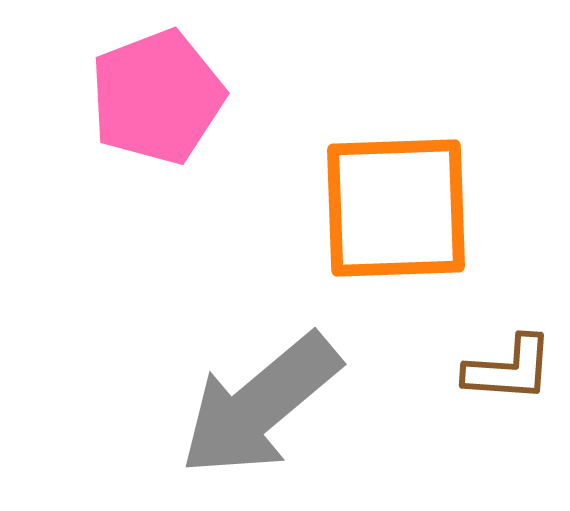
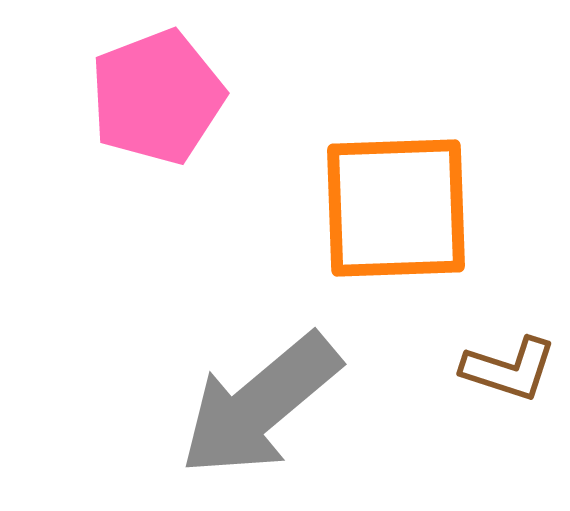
brown L-shape: rotated 14 degrees clockwise
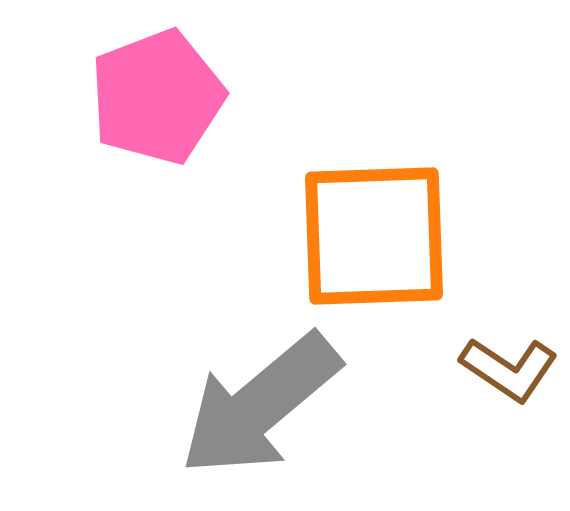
orange square: moved 22 px left, 28 px down
brown L-shape: rotated 16 degrees clockwise
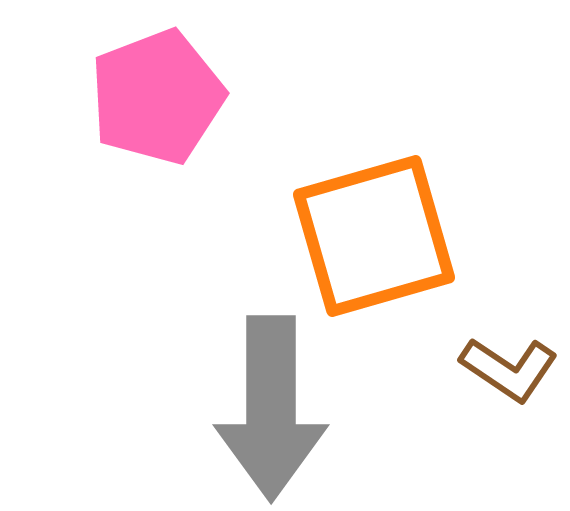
orange square: rotated 14 degrees counterclockwise
gray arrow: moved 11 px right, 3 px down; rotated 50 degrees counterclockwise
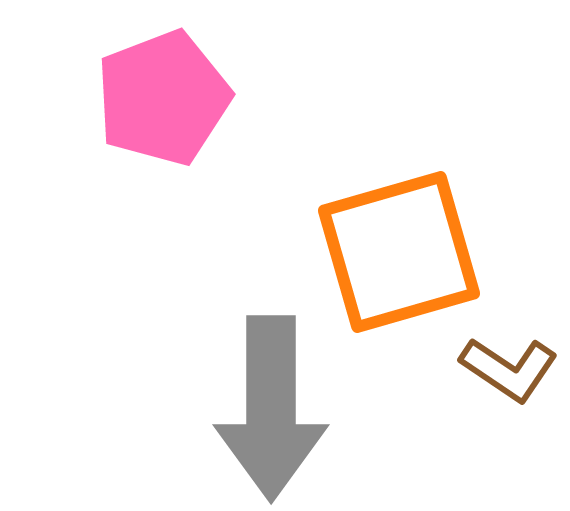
pink pentagon: moved 6 px right, 1 px down
orange square: moved 25 px right, 16 px down
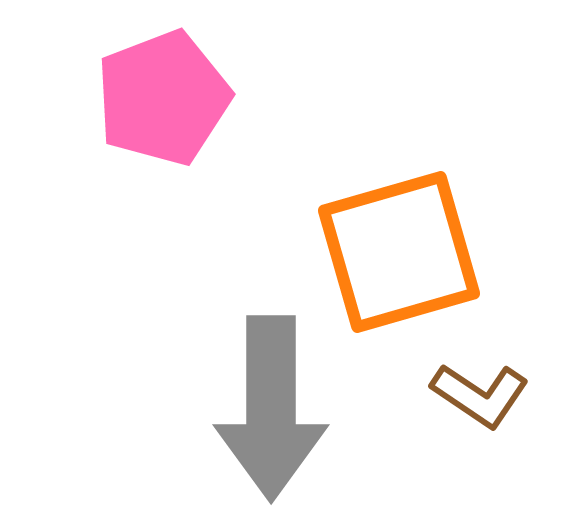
brown L-shape: moved 29 px left, 26 px down
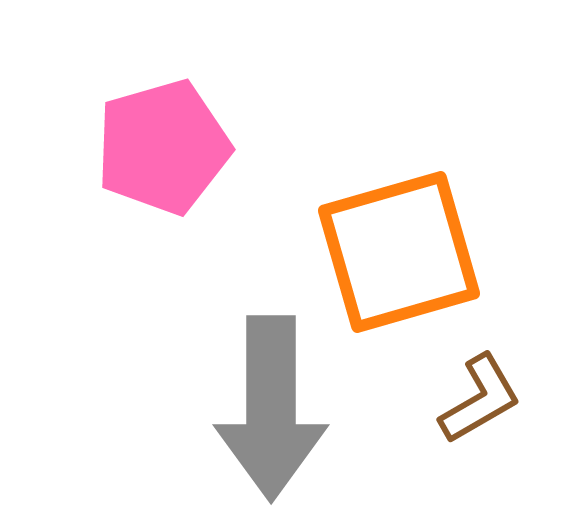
pink pentagon: moved 49 px down; rotated 5 degrees clockwise
brown L-shape: moved 4 px down; rotated 64 degrees counterclockwise
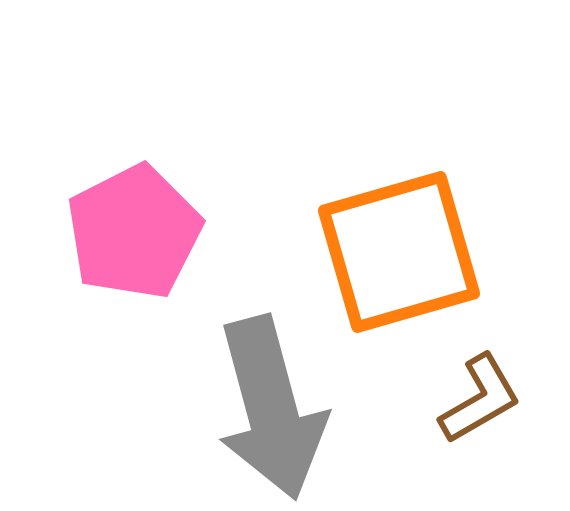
pink pentagon: moved 29 px left, 85 px down; rotated 11 degrees counterclockwise
gray arrow: rotated 15 degrees counterclockwise
